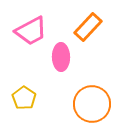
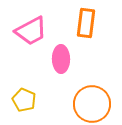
orange rectangle: moved 2 px left, 4 px up; rotated 36 degrees counterclockwise
pink ellipse: moved 2 px down
yellow pentagon: moved 2 px down; rotated 10 degrees counterclockwise
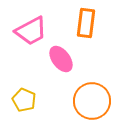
pink ellipse: rotated 36 degrees counterclockwise
orange circle: moved 3 px up
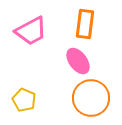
orange rectangle: moved 1 px left, 1 px down
pink ellipse: moved 17 px right, 2 px down
orange circle: moved 1 px left, 3 px up
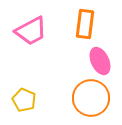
pink ellipse: moved 22 px right; rotated 12 degrees clockwise
